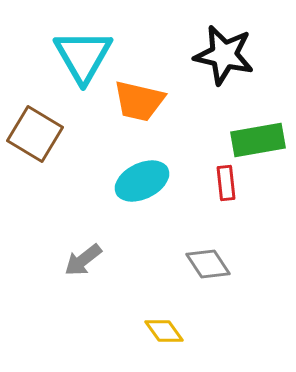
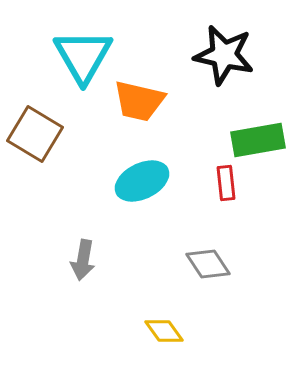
gray arrow: rotated 42 degrees counterclockwise
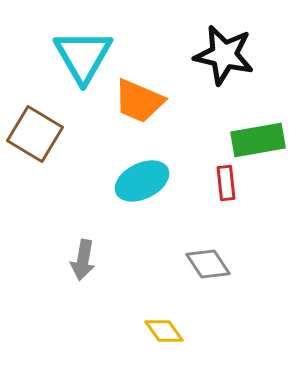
orange trapezoid: rotated 10 degrees clockwise
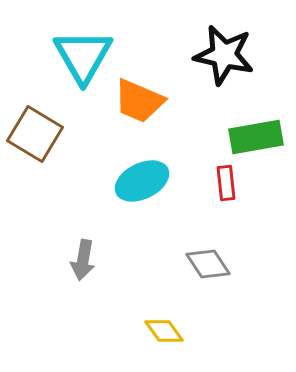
green rectangle: moved 2 px left, 3 px up
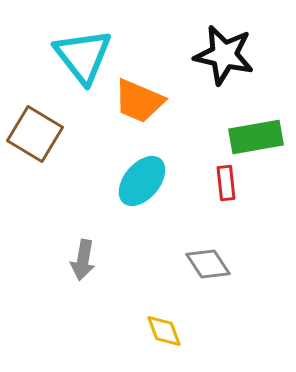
cyan triangle: rotated 8 degrees counterclockwise
cyan ellipse: rotated 24 degrees counterclockwise
yellow diamond: rotated 15 degrees clockwise
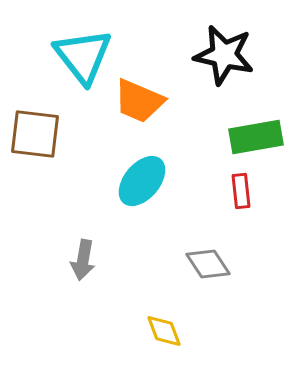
brown square: rotated 24 degrees counterclockwise
red rectangle: moved 15 px right, 8 px down
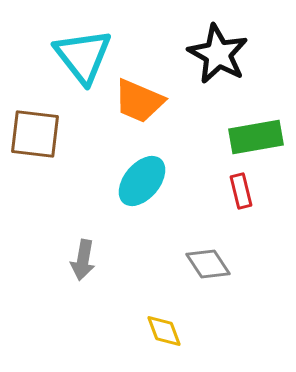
black star: moved 6 px left, 1 px up; rotated 16 degrees clockwise
red rectangle: rotated 8 degrees counterclockwise
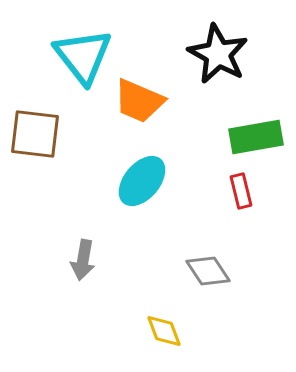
gray diamond: moved 7 px down
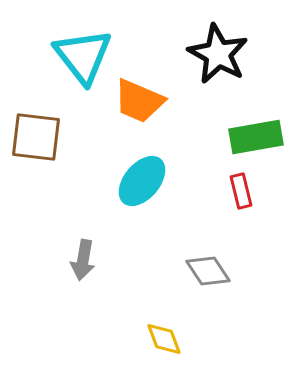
brown square: moved 1 px right, 3 px down
yellow diamond: moved 8 px down
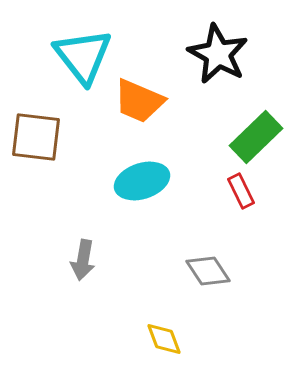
green rectangle: rotated 34 degrees counterclockwise
cyan ellipse: rotated 32 degrees clockwise
red rectangle: rotated 12 degrees counterclockwise
